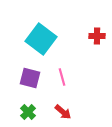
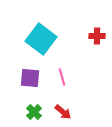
purple square: rotated 10 degrees counterclockwise
green cross: moved 6 px right
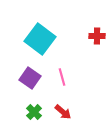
cyan square: moved 1 px left
purple square: rotated 30 degrees clockwise
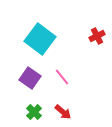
red cross: rotated 28 degrees counterclockwise
pink line: rotated 24 degrees counterclockwise
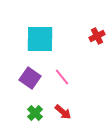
cyan square: rotated 36 degrees counterclockwise
green cross: moved 1 px right, 1 px down
